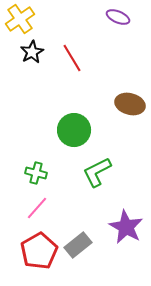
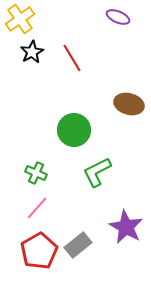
brown ellipse: moved 1 px left
green cross: rotated 10 degrees clockwise
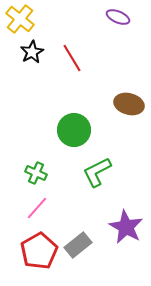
yellow cross: rotated 16 degrees counterclockwise
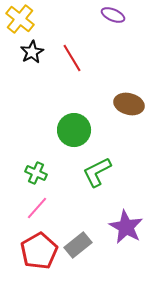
purple ellipse: moved 5 px left, 2 px up
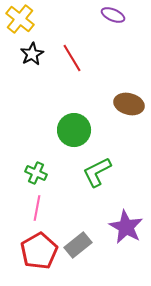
black star: moved 2 px down
pink line: rotated 30 degrees counterclockwise
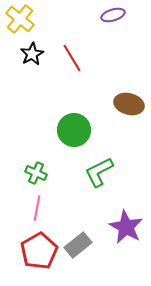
purple ellipse: rotated 40 degrees counterclockwise
green L-shape: moved 2 px right
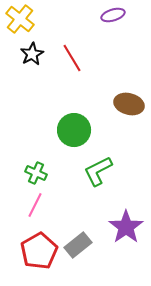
green L-shape: moved 1 px left, 1 px up
pink line: moved 2 px left, 3 px up; rotated 15 degrees clockwise
purple star: rotated 8 degrees clockwise
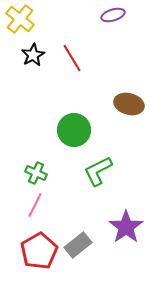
black star: moved 1 px right, 1 px down
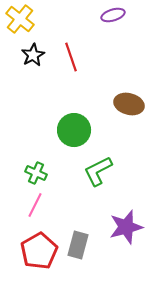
red line: moved 1 px left, 1 px up; rotated 12 degrees clockwise
purple star: rotated 20 degrees clockwise
gray rectangle: rotated 36 degrees counterclockwise
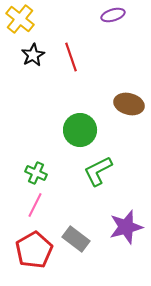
green circle: moved 6 px right
gray rectangle: moved 2 px left, 6 px up; rotated 68 degrees counterclockwise
red pentagon: moved 5 px left, 1 px up
